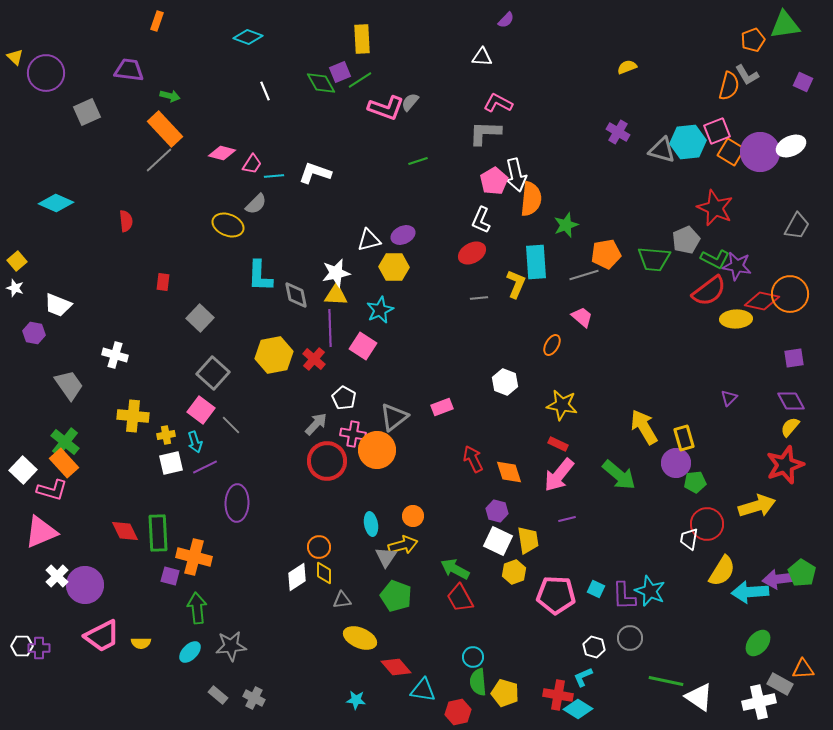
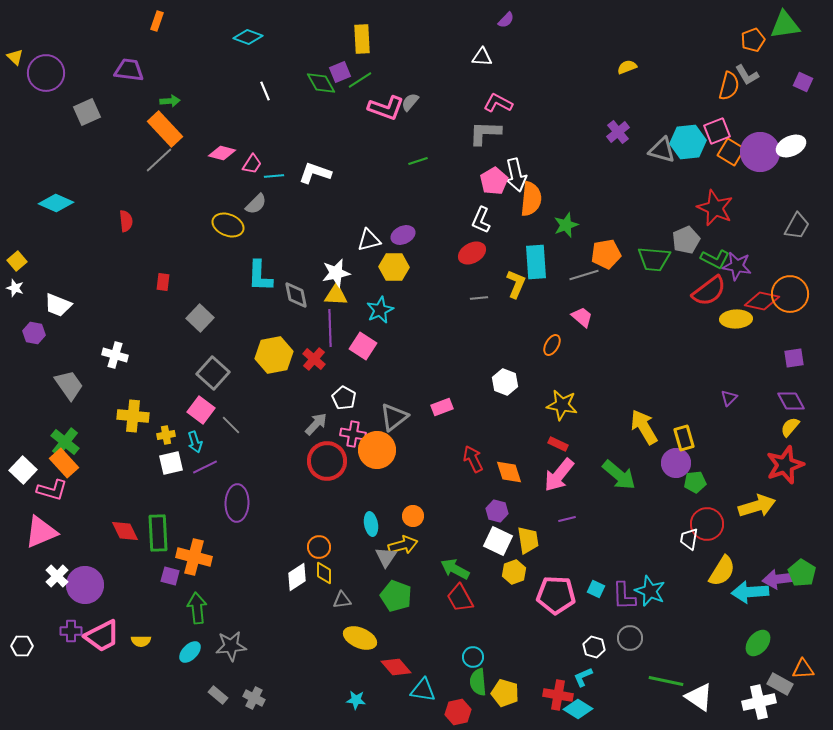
green arrow at (170, 96): moved 5 px down; rotated 18 degrees counterclockwise
purple cross at (618, 132): rotated 20 degrees clockwise
yellow semicircle at (141, 643): moved 2 px up
purple cross at (39, 648): moved 32 px right, 17 px up
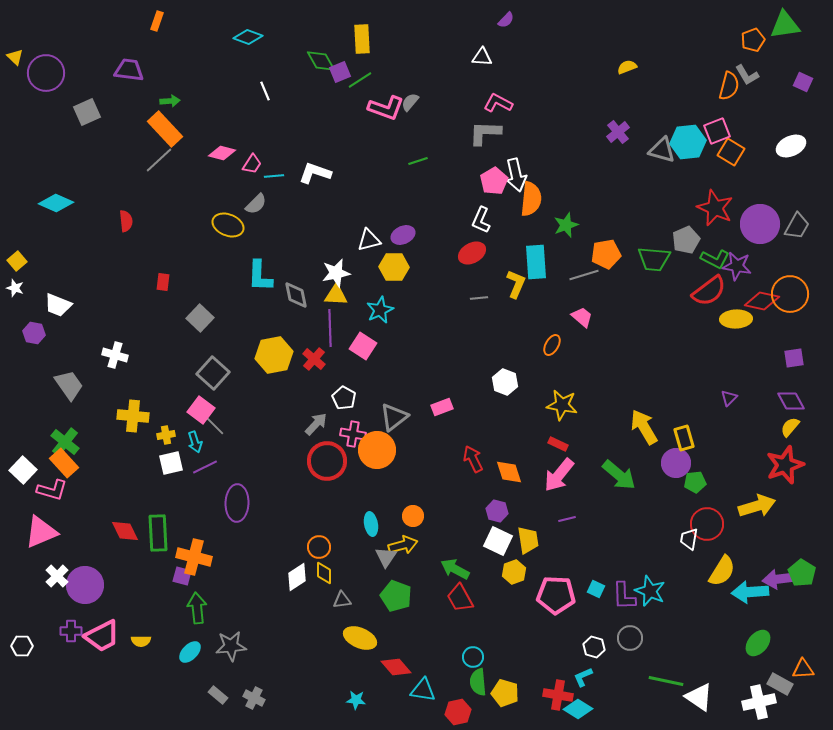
green diamond at (321, 83): moved 22 px up
purple circle at (760, 152): moved 72 px down
gray line at (231, 425): moved 16 px left, 1 px down
purple square at (170, 576): moved 12 px right
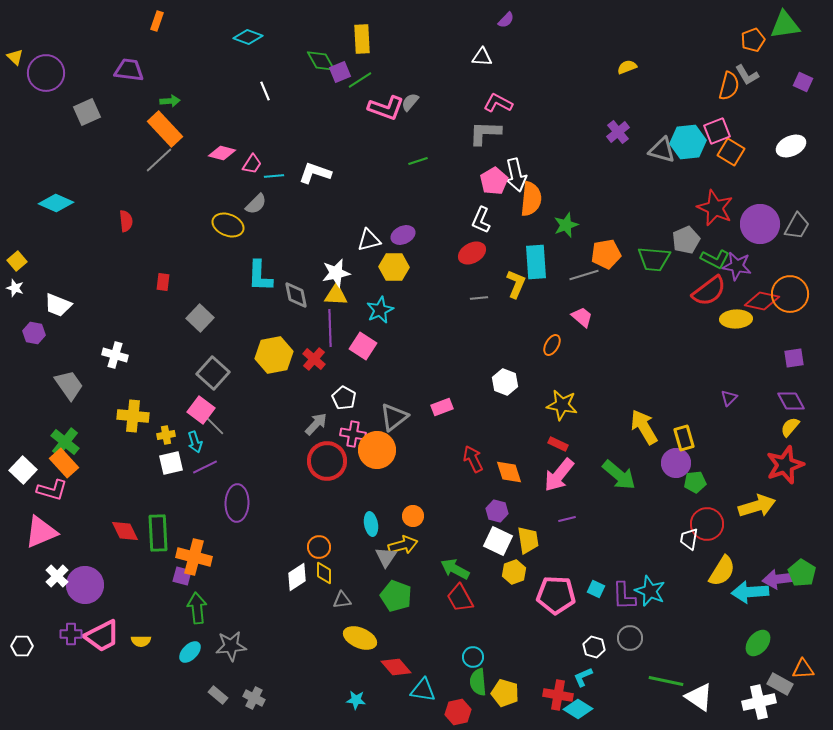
purple cross at (71, 631): moved 3 px down
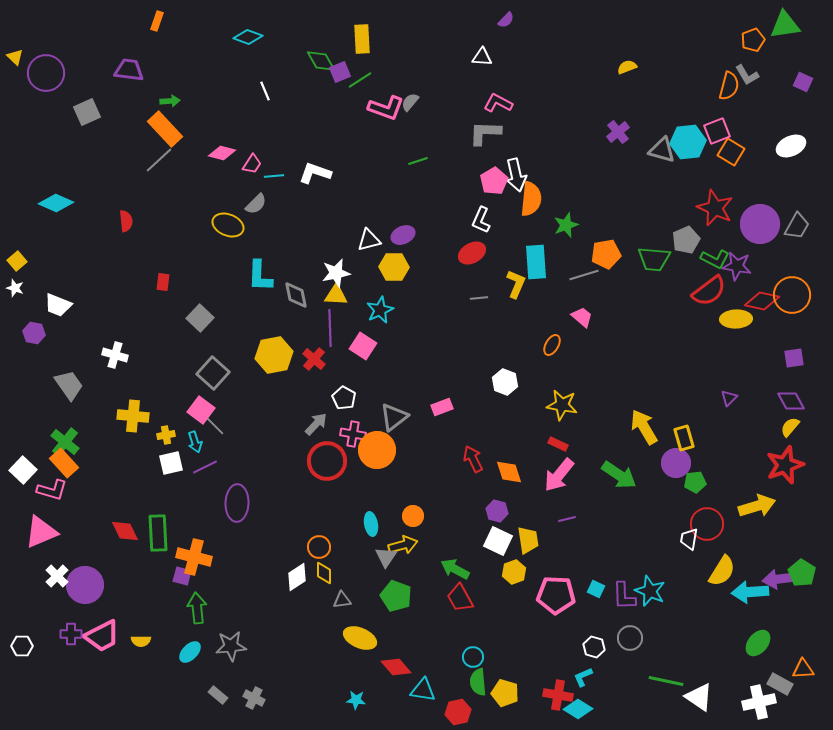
orange circle at (790, 294): moved 2 px right, 1 px down
green arrow at (619, 475): rotated 6 degrees counterclockwise
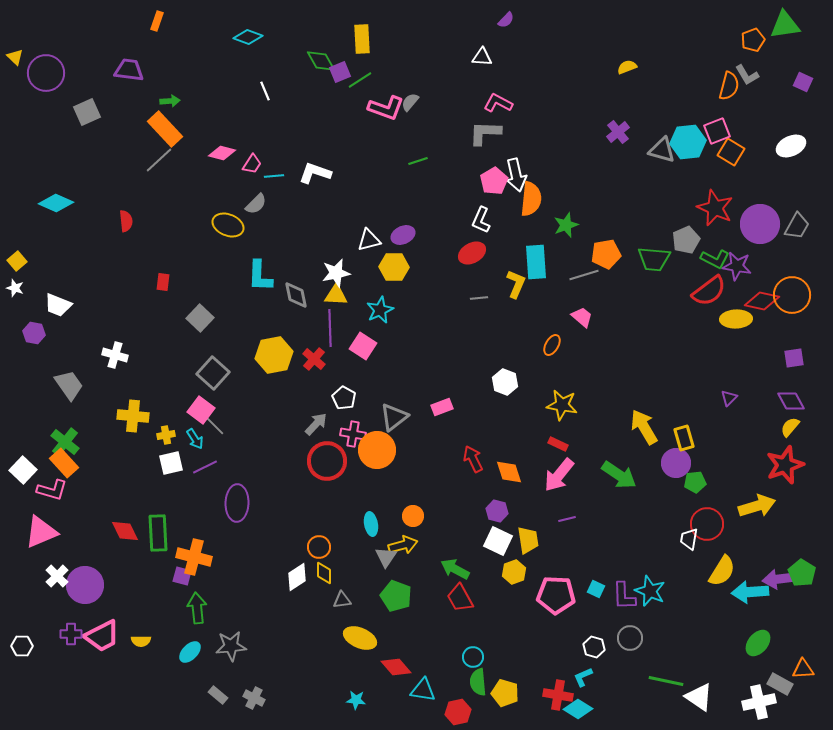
cyan arrow at (195, 442): moved 3 px up; rotated 15 degrees counterclockwise
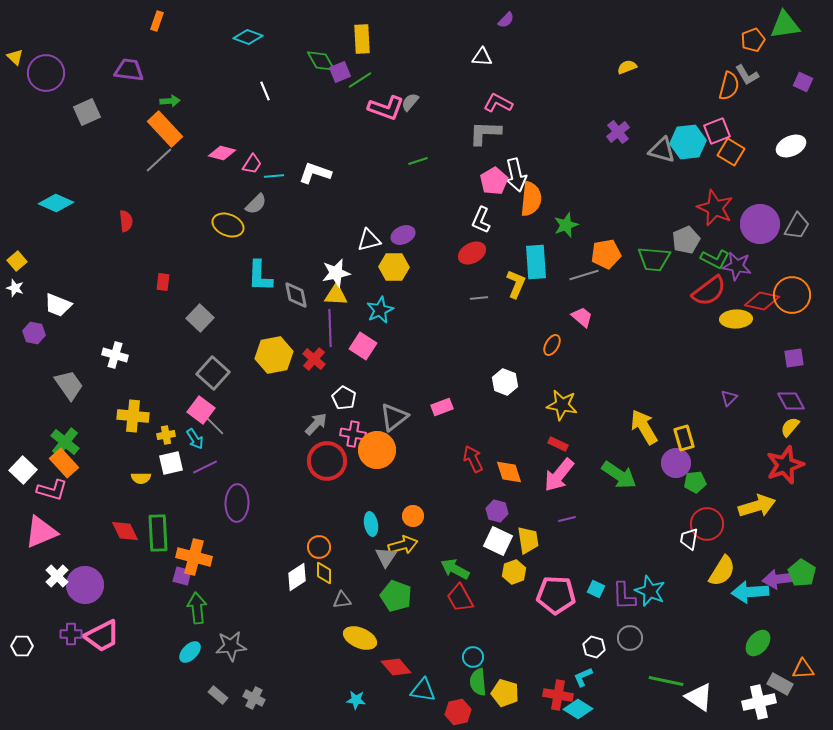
yellow semicircle at (141, 641): moved 163 px up
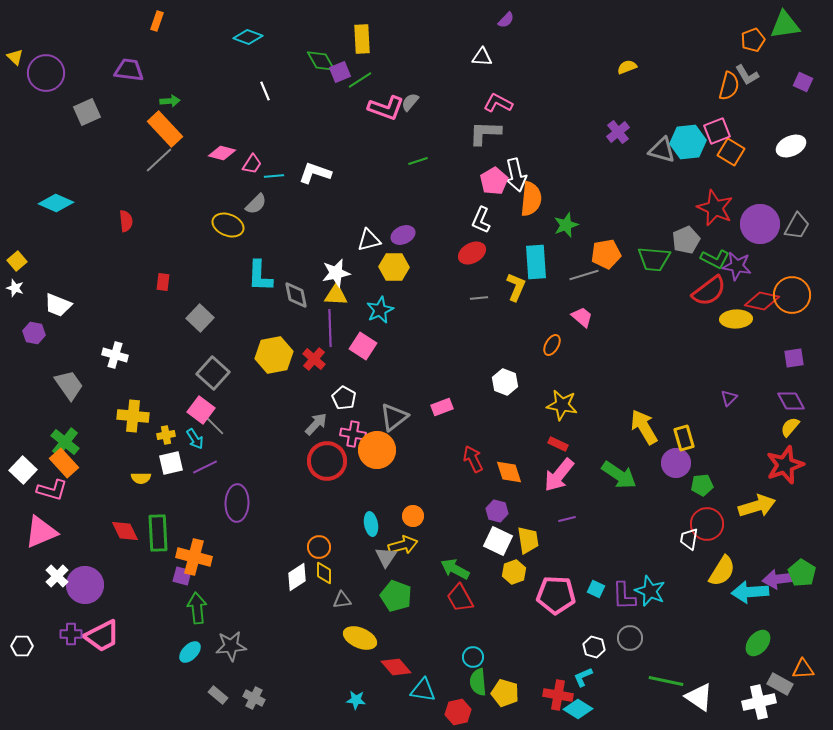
yellow L-shape at (516, 284): moved 3 px down
green pentagon at (695, 482): moved 7 px right, 3 px down
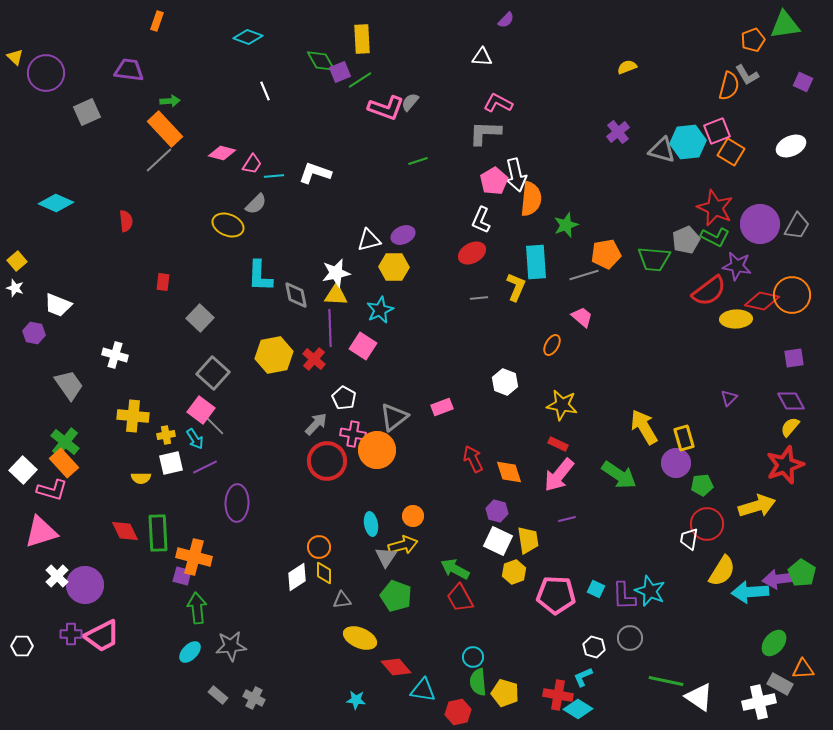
green L-shape at (715, 259): moved 22 px up
pink triangle at (41, 532): rotated 6 degrees clockwise
green ellipse at (758, 643): moved 16 px right
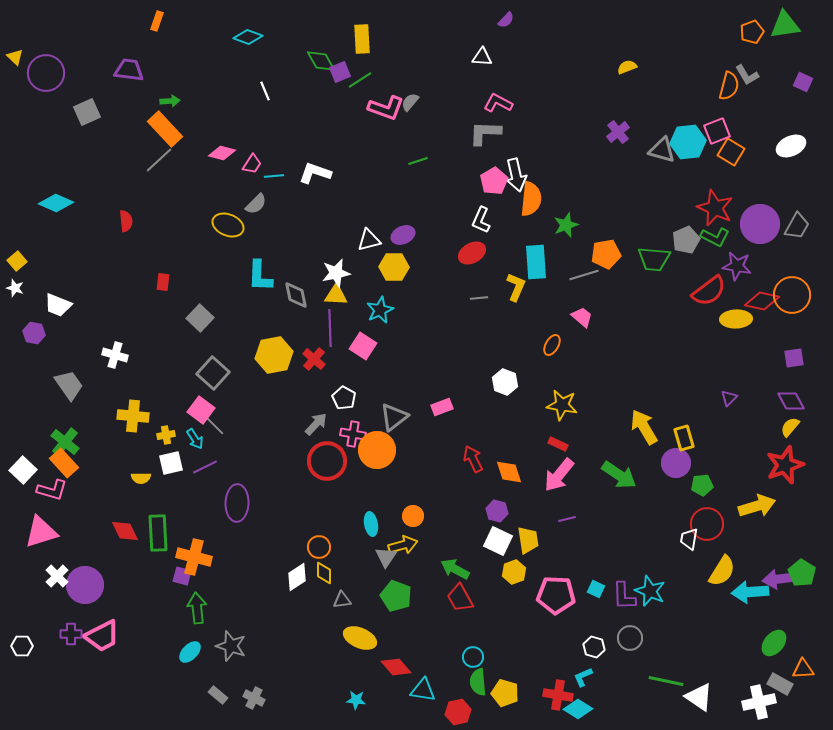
orange pentagon at (753, 40): moved 1 px left, 8 px up
gray star at (231, 646): rotated 24 degrees clockwise
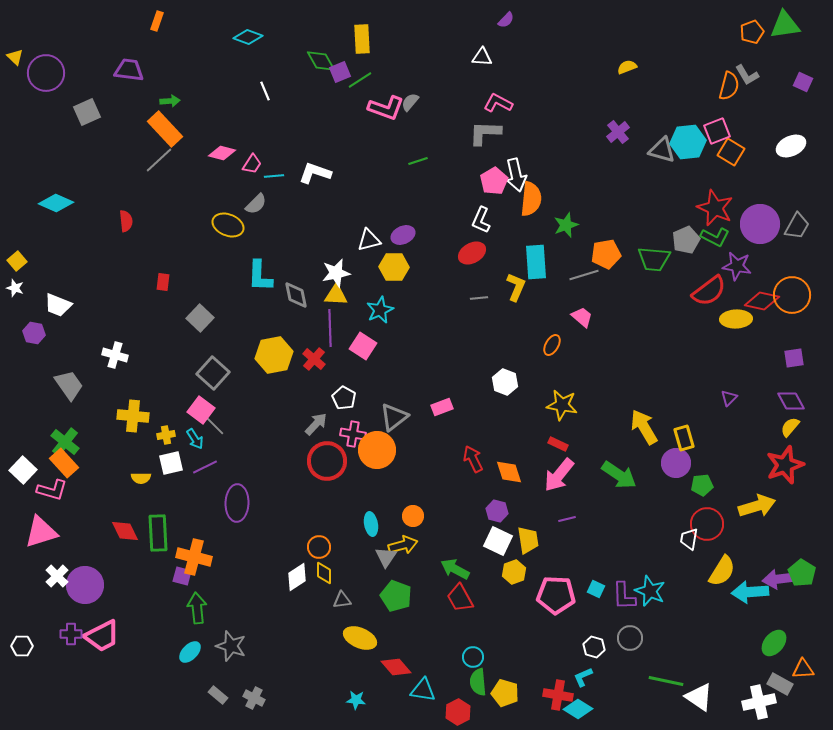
red hexagon at (458, 712): rotated 15 degrees counterclockwise
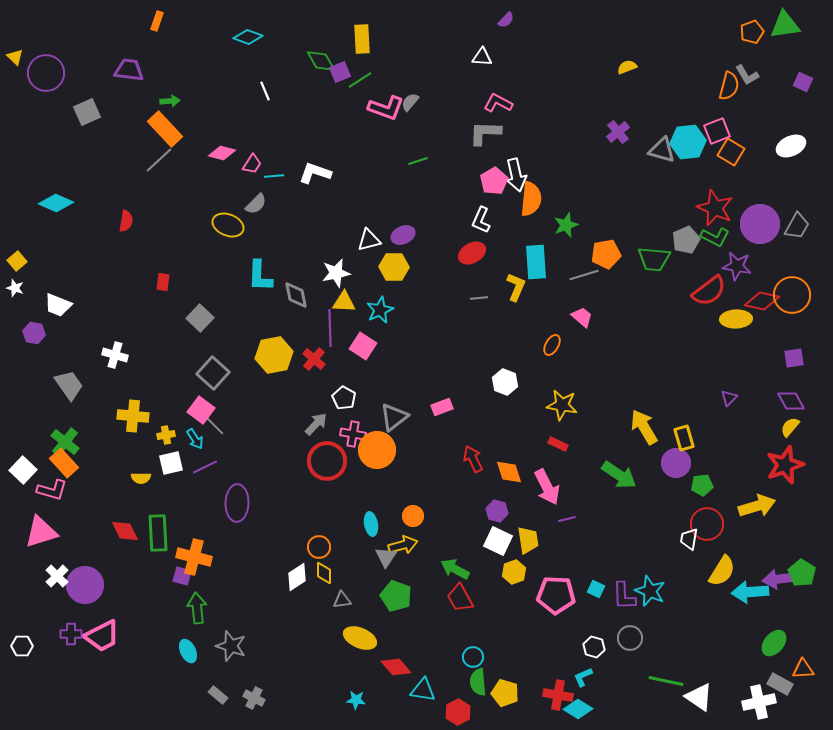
red semicircle at (126, 221): rotated 15 degrees clockwise
yellow triangle at (336, 295): moved 8 px right, 7 px down
pink arrow at (559, 475): moved 12 px left, 12 px down; rotated 66 degrees counterclockwise
cyan ellipse at (190, 652): moved 2 px left, 1 px up; rotated 70 degrees counterclockwise
